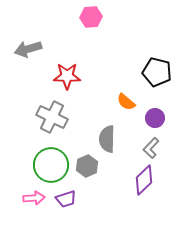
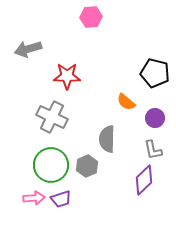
black pentagon: moved 2 px left, 1 px down
gray L-shape: moved 2 px right, 2 px down; rotated 55 degrees counterclockwise
purple trapezoid: moved 5 px left
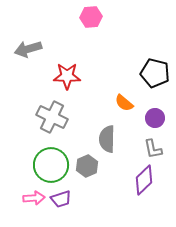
orange semicircle: moved 2 px left, 1 px down
gray L-shape: moved 1 px up
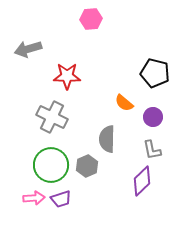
pink hexagon: moved 2 px down
purple circle: moved 2 px left, 1 px up
gray L-shape: moved 1 px left, 1 px down
purple diamond: moved 2 px left, 1 px down
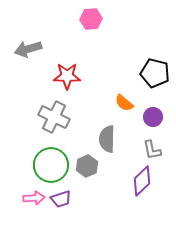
gray cross: moved 2 px right
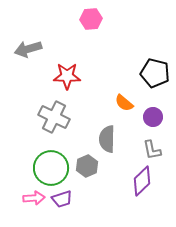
green circle: moved 3 px down
purple trapezoid: moved 1 px right
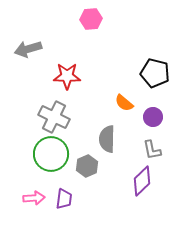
green circle: moved 14 px up
purple trapezoid: moved 2 px right; rotated 65 degrees counterclockwise
